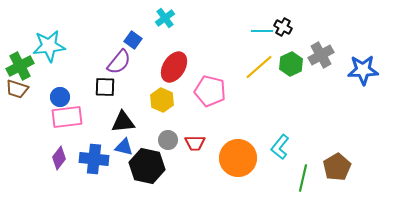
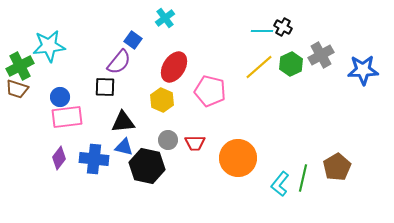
cyan L-shape: moved 37 px down
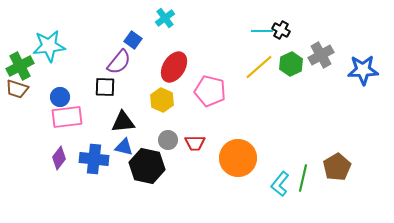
black cross: moved 2 px left, 3 px down
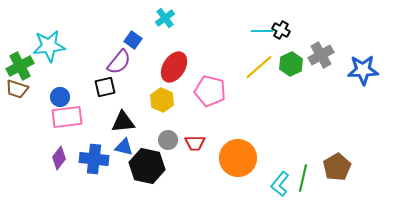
black square: rotated 15 degrees counterclockwise
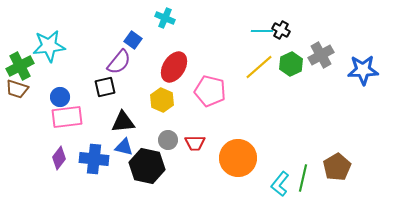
cyan cross: rotated 30 degrees counterclockwise
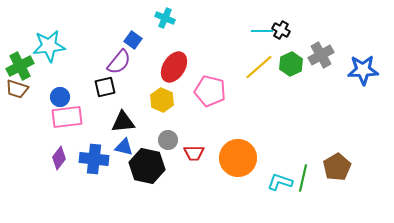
red trapezoid: moved 1 px left, 10 px down
cyan L-shape: moved 2 px up; rotated 70 degrees clockwise
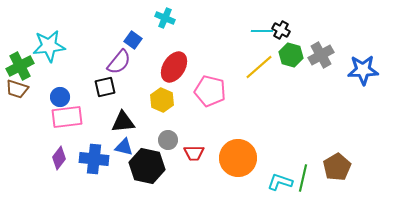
green hexagon: moved 9 px up; rotated 20 degrees counterclockwise
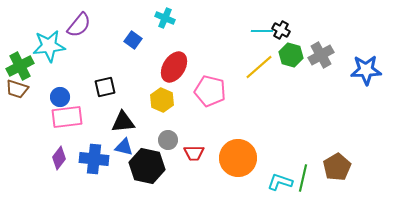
purple semicircle: moved 40 px left, 37 px up
blue star: moved 3 px right
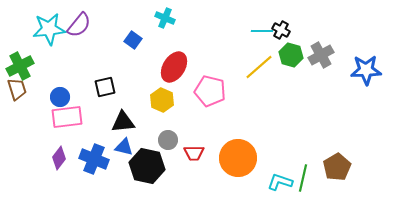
cyan star: moved 17 px up
brown trapezoid: rotated 125 degrees counterclockwise
blue cross: rotated 16 degrees clockwise
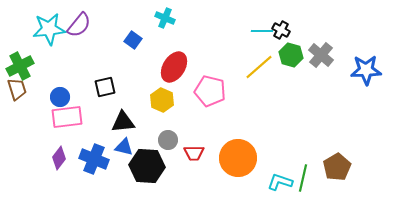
gray cross: rotated 20 degrees counterclockwise
black hexagon: rotated 8 degrees counterclockwise
